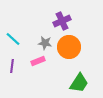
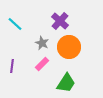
purple cross: moved 2 px left; rotated 24 degrees counterclockwise
cyan line: moved 2 px right, 15 px up
gray star: moved 3 px left; rotated 16 degrees clockwise
pink rectangle: moved 4 px right, 3 px down; rotated 24 degrees counterclockwise
green trapezoid: moved 13 px left
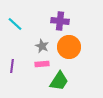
purple cross: rotated 36 degrees counterclockwise
gray star: moved 3 px down
pink rectangle: rotated 40 degrees clockwise
green trapezoid: moved 7 px left, 2 px up
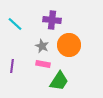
purple cross: moved 8 px left, 1 px up
orange circle: moved 2 px up
pink rectangle: moved 1 px right; rotated 16 degrees clockwise
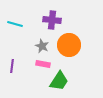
cyan line: rotated 28 degrees counterclockwise
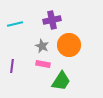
purple cross: rotated 18 degrees counterclockwise
cyan line: rotated 28 degrees counterclockwise
green trapezoid: moved 2 px right
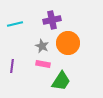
orange circle: moved 1 px left, 2 px up
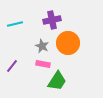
purple line: rotated 32 degrees clockwise
green trapezoid: moved 4 px left
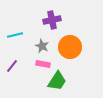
cyan line: moved 11 px down
orange circle: moved 2 px right, 4 px down
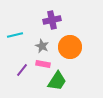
purple line: moved 10 px right, 4 px down
